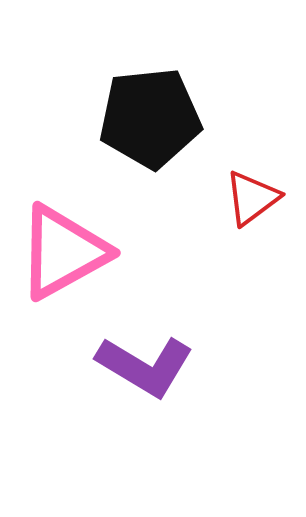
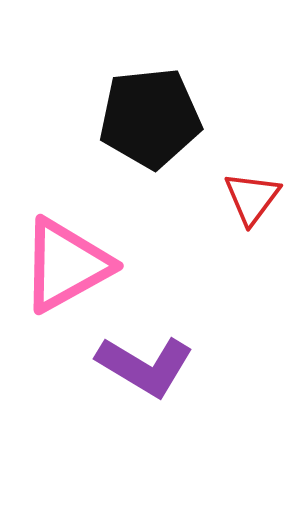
red triangle: rotated 16 degrees counterclockwise
pink triangle: moved 3 px right, 13 px down
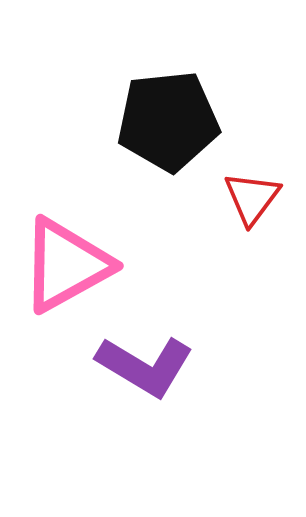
black pentagon: moved 18 px right, 3 px down
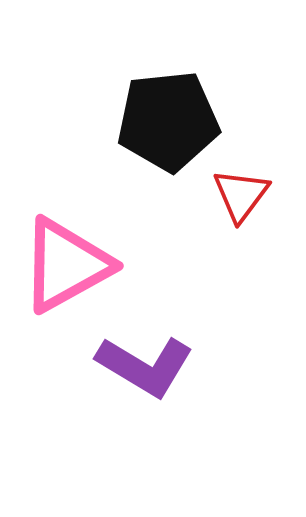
red triangle: moved 11 px left, 3 px up
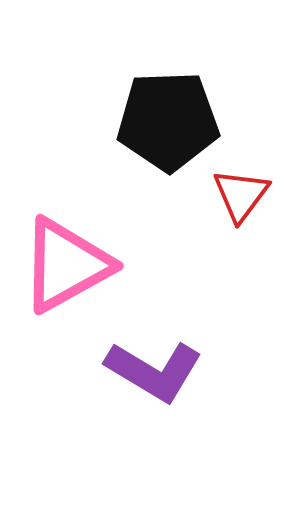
black pentagon: rotated 4 degrees clockwise
purple L-shape: moved 9 px right, 5 px down
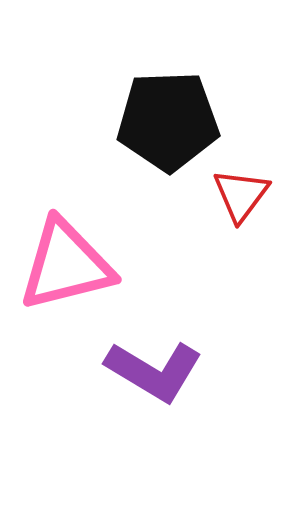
pink triangle: rotated 15 degrees clockwise
